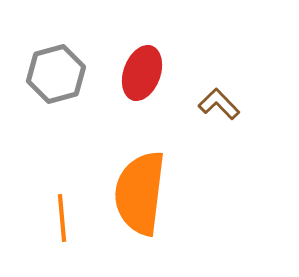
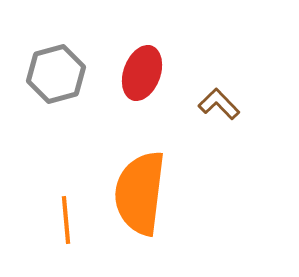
orange line: moved 4 px right, 2 px down
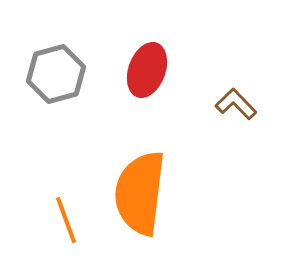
red ellipse: moved 5 px right, 3 px up
brown L-shape: moved 17 px right
orange line: rotated 15 degrees counterclockwise
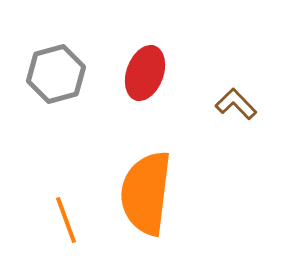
red ellipse: moved 2 px left, 3 px down
orange semicircle: moved 6 px right
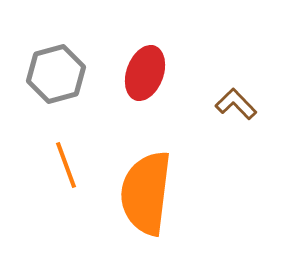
orange line: moved 55 px up
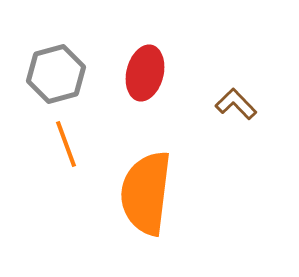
red ellipse: rotated 6 degrees counterclockwise
orange line: moved 21 px up
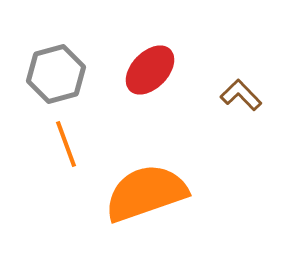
red ellipse: moved 5 px right, 3 px up; rotated 30 degrees clockwise
brown L-shape: moved 5 px right, 9 px up
orange semicircle: rotated 64 degrees clockwise
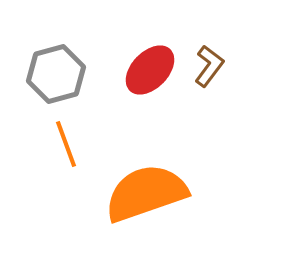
brown L-shape: moved 32 px left, 29 px up; rotated 81 degrees clockwise
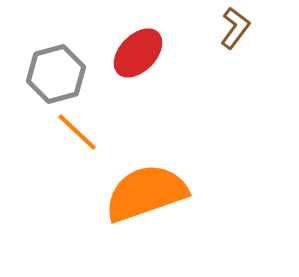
brown L-shape: moved 26 px right, 38 px up
red ellipse: moved 12 px left, 17 px up
orange line: moved 11 px right, 12 px up; rotated 27 degrees counterclockwise
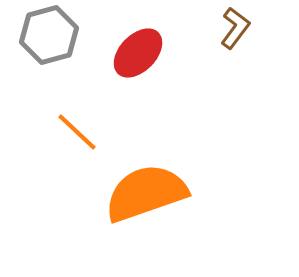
gray hexagon: moved 7 px left, 39 px up
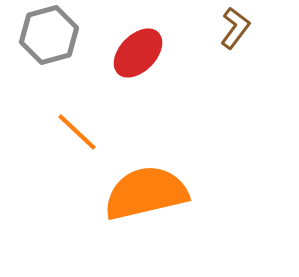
orange semicircle: rotated 6 degrees clockwise
